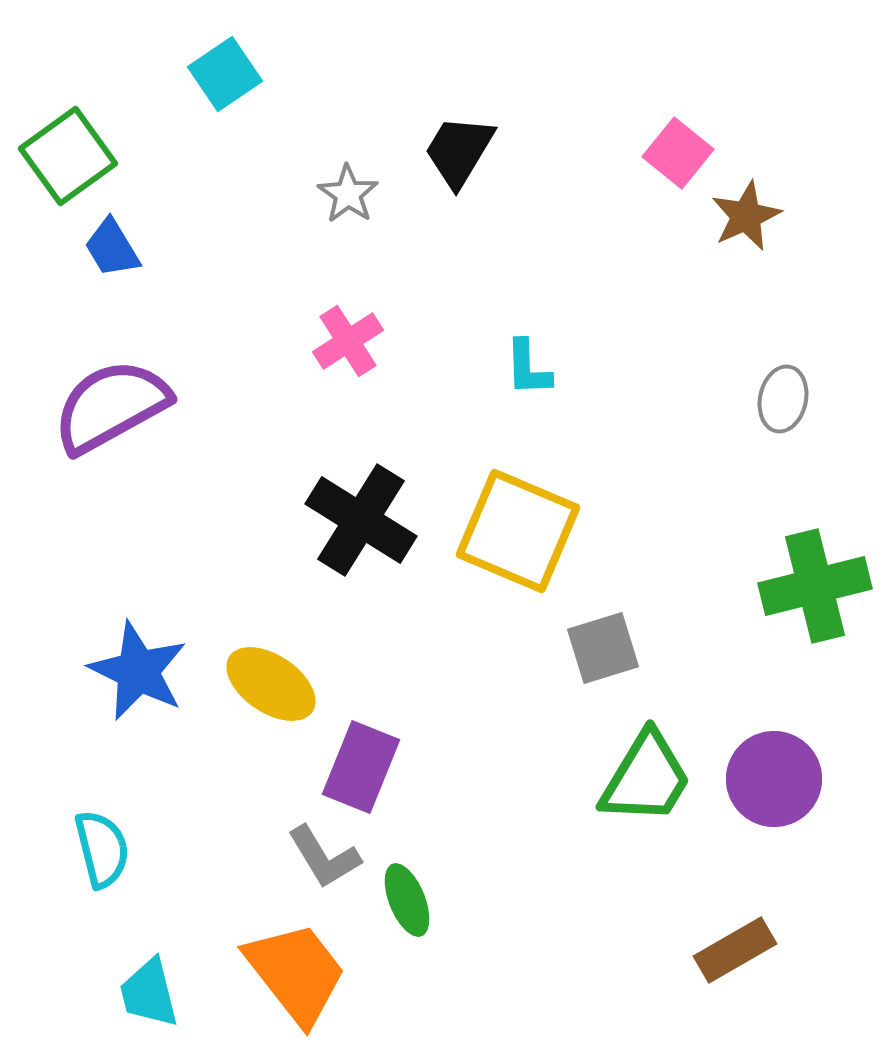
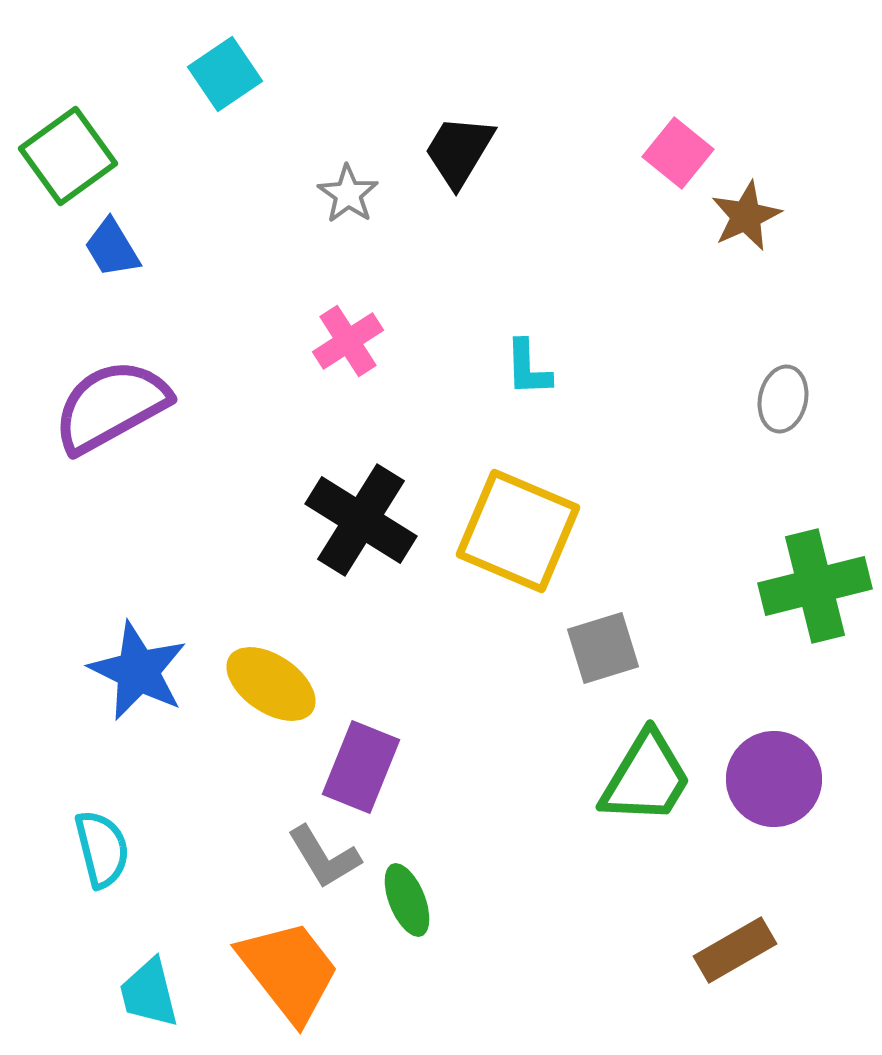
orange trapezoid: moved 7 px left, 2 px up
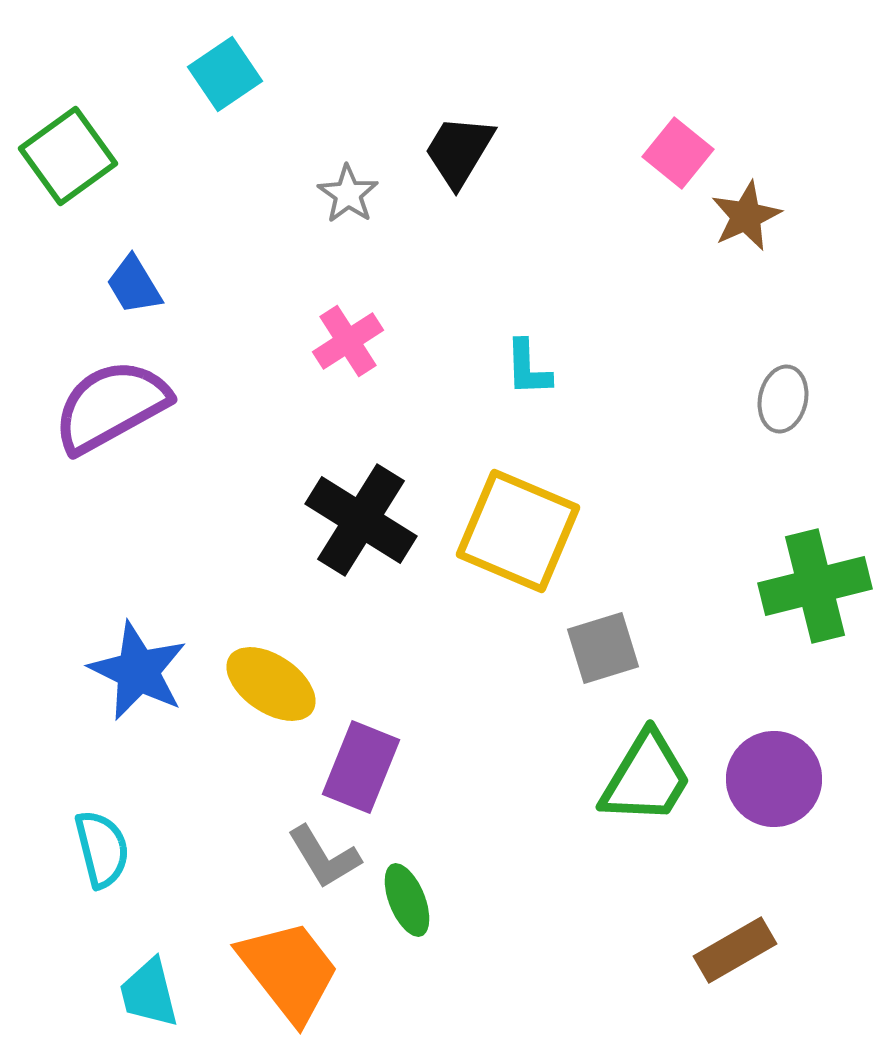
blue trapezoid: moved 22 px right, 37 px down
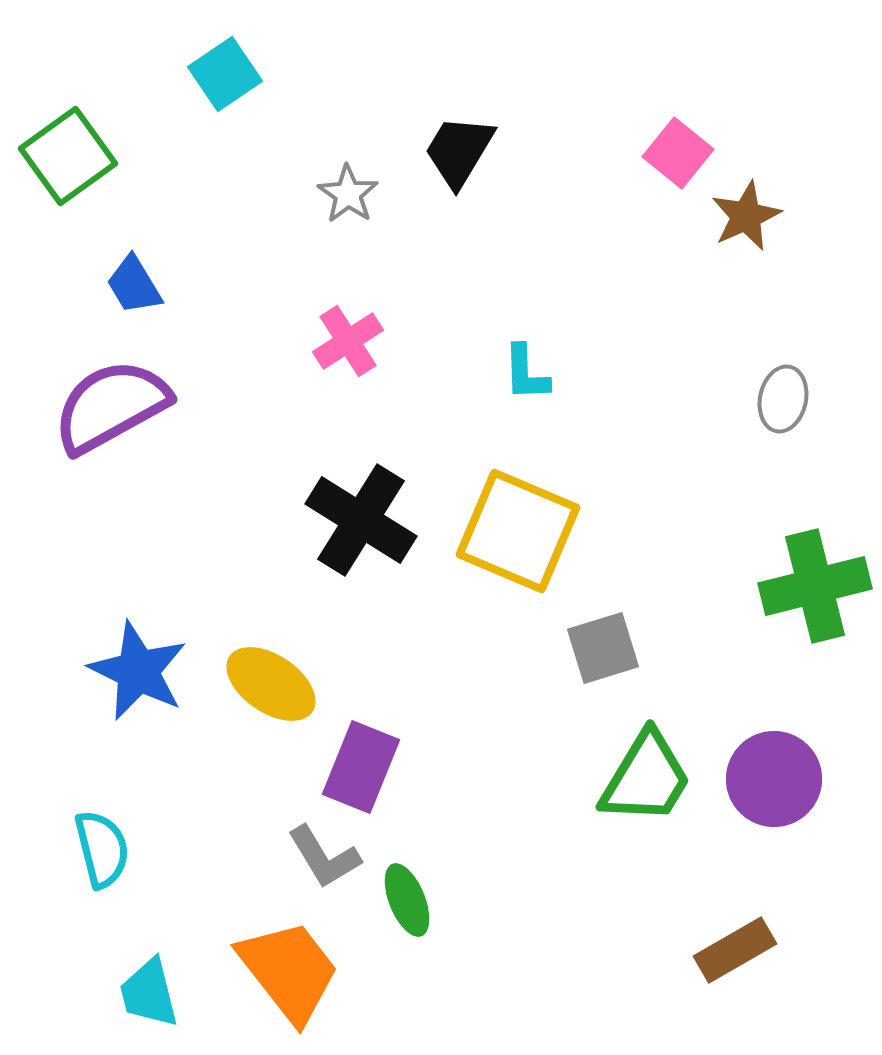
cyan L-shape: moved 2 px left, 5 px down
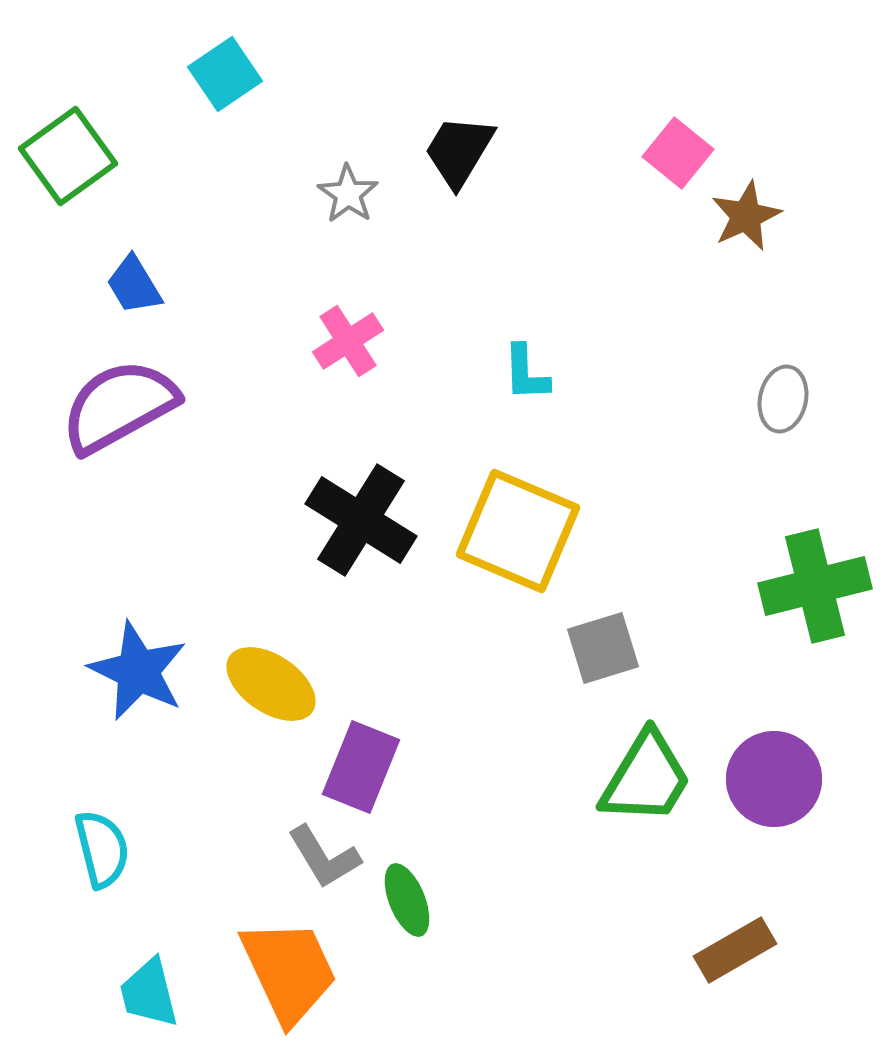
purple semicircle: moved 8 px right
orange trapezoid: rotated 13 degrees clockwise
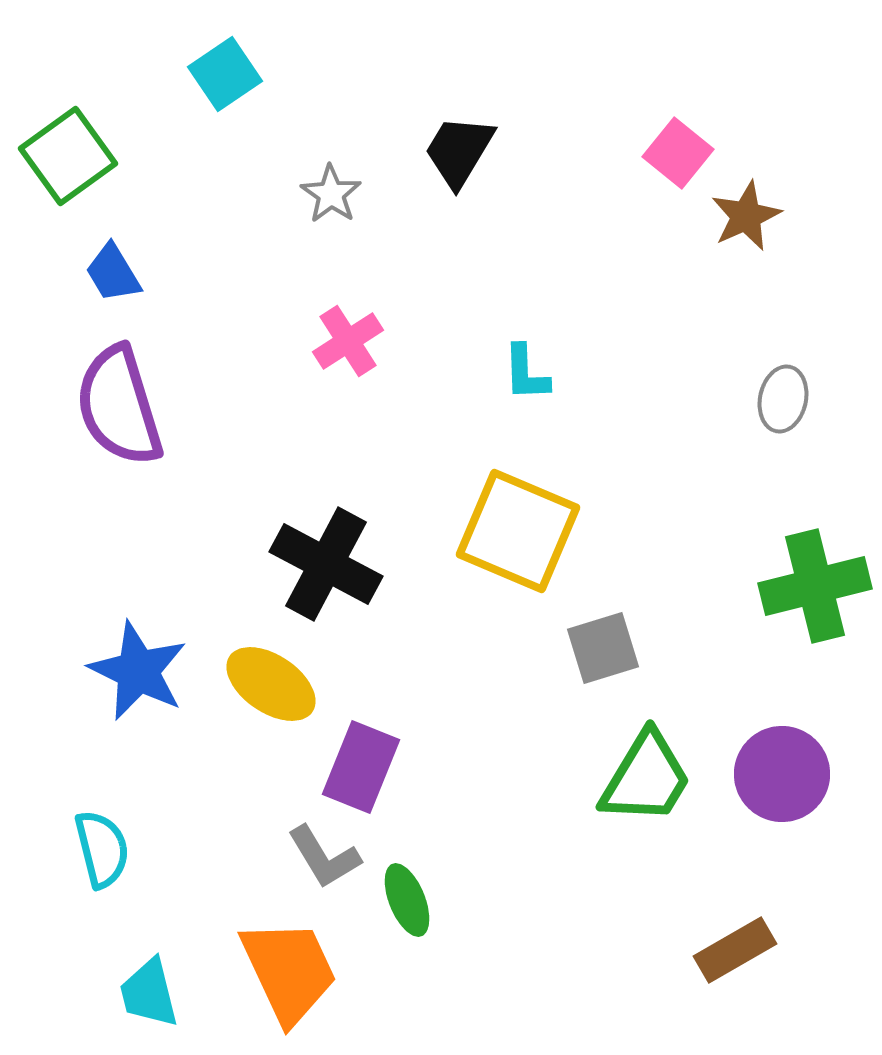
gray star: moved 17 px left
blue trapezoid: moved 21 px left, 12 px up
purple semicircle: rotated 78 degrees counterclockwise
black cross: moved 35 px left, 44 px down; rotated 4 degrees counterclockwise
purple circle: moved 8 px right, 5 px up
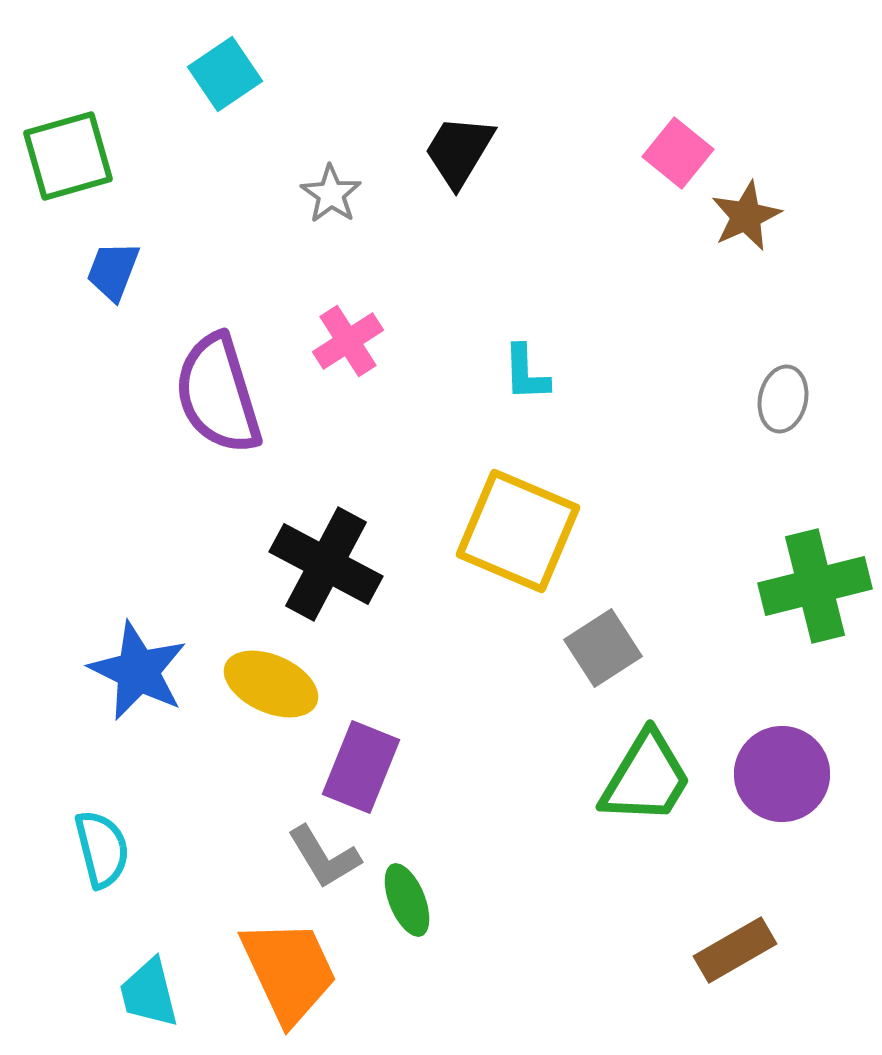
green square: rotated 20 degrees clockwise
blue trapezoid: moved 2 px up; rotated 52 degrees clockwise
purple semicircle: moved 99 px right, 12 px up
gray square: rotated 16 degrees counterclockwise
yellow ellipse: rotated 10 degrees counterclockwise
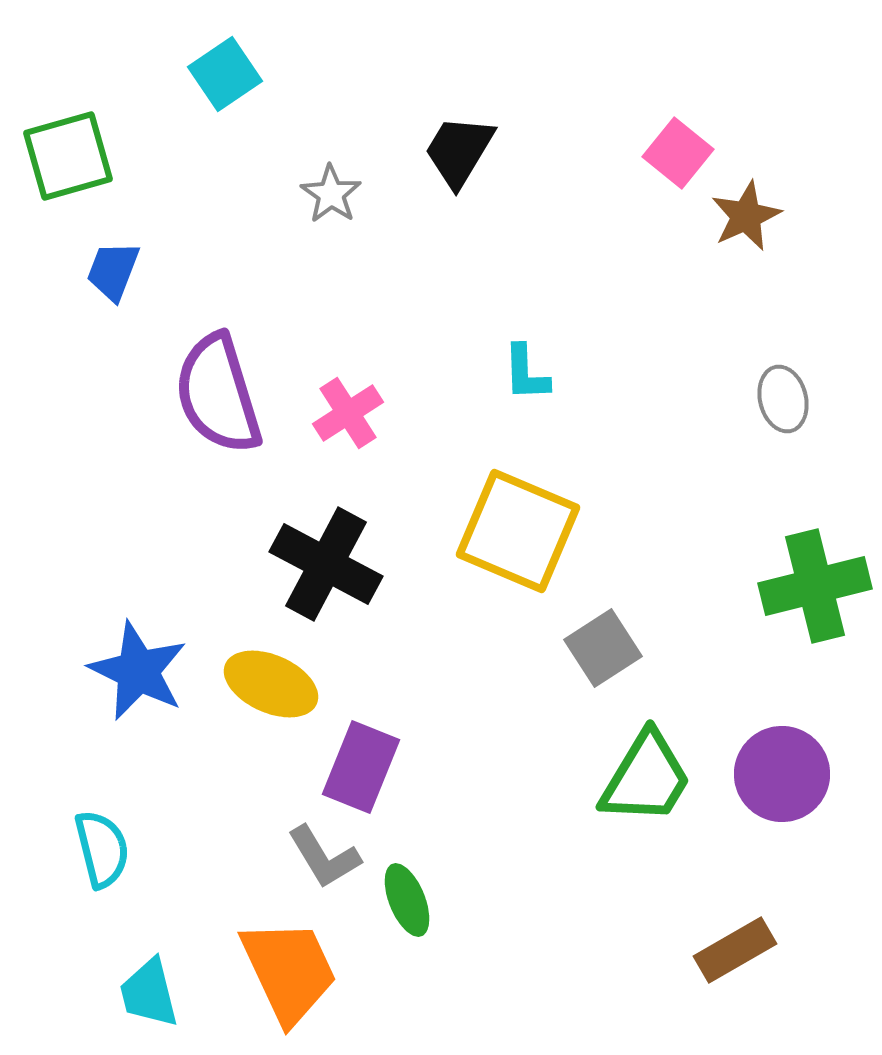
pink cross: moved 72 px down
gray ellipse: rotated 26 degrees counterclockwise
